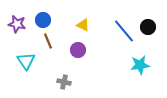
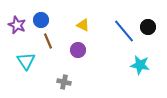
blue circle: moved 2 px left
purple star: moved 1 px down; rotated 12 degrees clockwise
cyan star: rotated 18 degrees clockwise
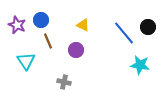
blue line: moved 2 px down
purple circle: moved 2 px left
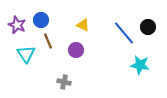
cyan triangle: moved 7 px up
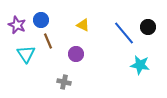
purple circle: moved 4 px down
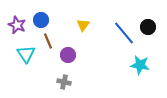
yellow triangle: rotated 40 degrees clockwise
purple circle: moved 8 px left, 1 px down
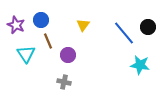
purple star: moved 1 px left
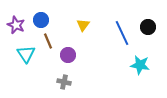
blue line: moved 2 px left; rotated 15 degrees clockwise
